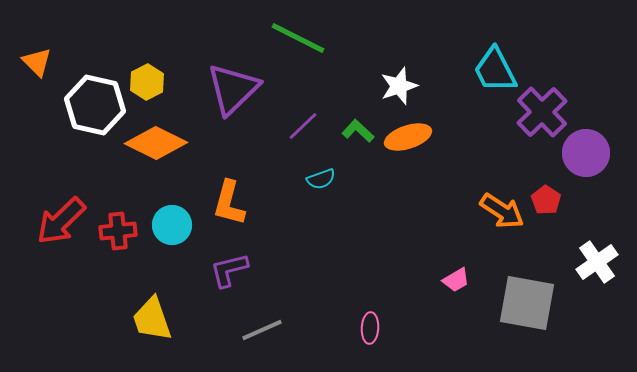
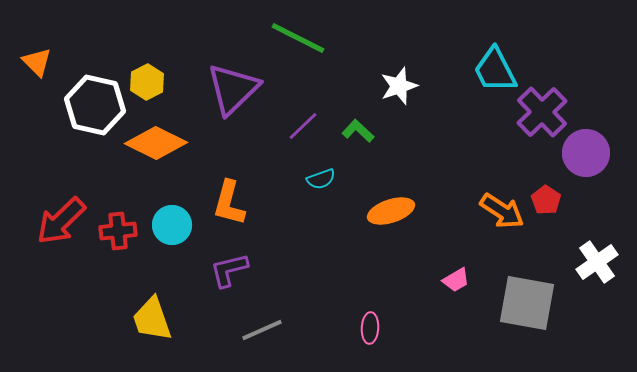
orange ellipse: moved 17 px left, 74 px down
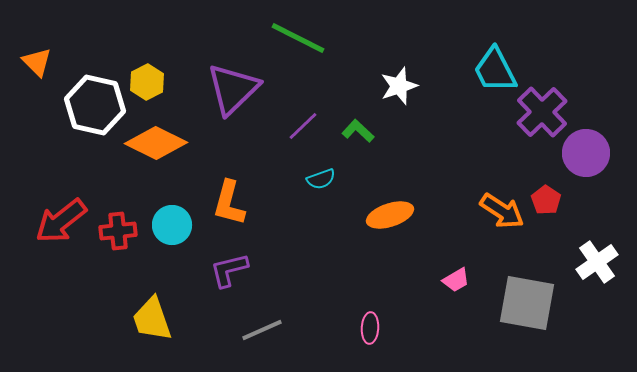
orange ellipse: moved 1 px left, 4 px down
red arrow: rotated 6 degrees clockwise
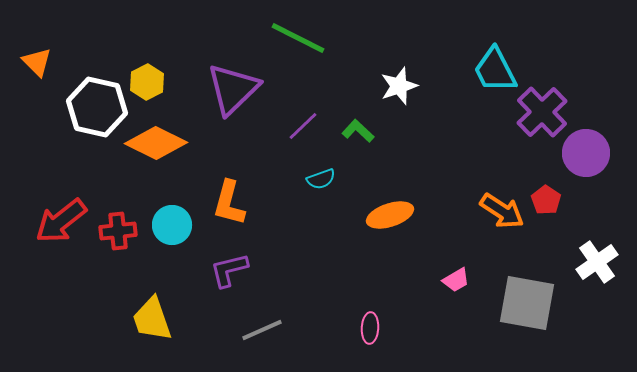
white hexagon: moved 2 px right, 2 px down
